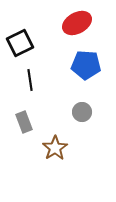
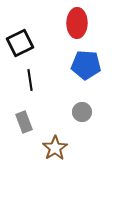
red ellipse: rotated 60 degrees counterclockwise
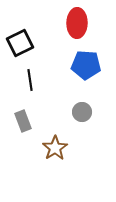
gray rectangle: moved 1 px left, 1 px up
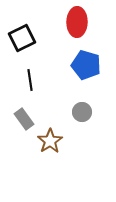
red ellipse: moved 1 px up
black square: moved 2 px right, 5 px up
blue pentagon: rotated 12 degrees clockwise
gray rectangle: moved 1 px right, 2 px up; rotated 15 degrees counterclockwise
brown star: moved 5 px left, 7 px up
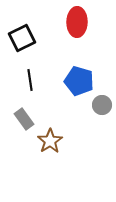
blue pentagon: moved 7 px left, 16 px down
gray circle: moved 20 px right, 7 px up
